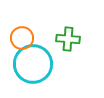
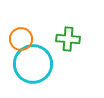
orange circle: moved 1 px left, 1 px down
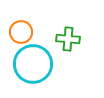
orange circle: moved 7 px up
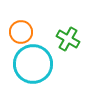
green cross: rotated 25 degrees clockwise
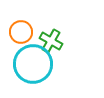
green cross: moved 17 px left, 2 px down
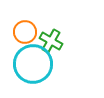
orange circle: moved 4 px right
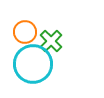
green cross: rotated 15 degrees clockwise
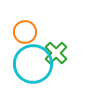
green cross: moved 5 px right, 12 px down
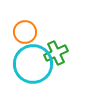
green cross: rotated 20 degrees clockwise
